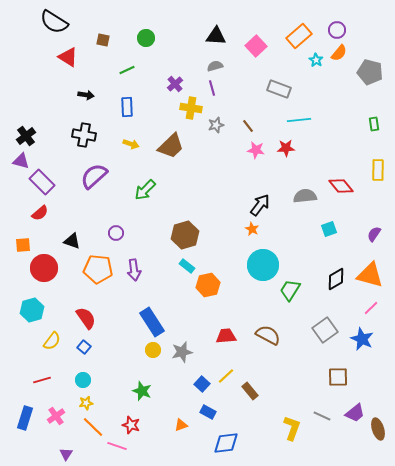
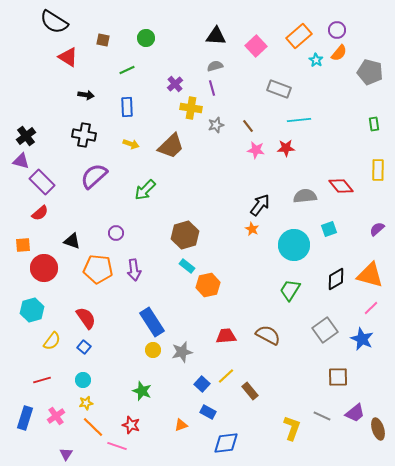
purple semicircle at (374, 234): moved 3 px right, 5 px up; rotated 14 degrees clockwise
cyan circle at (263, 265): moved 31 px right, 20 px up
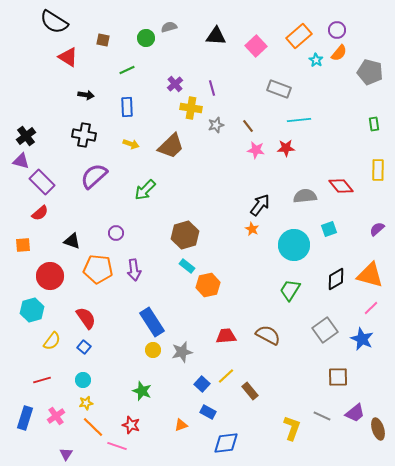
gray semicircle at (215, 66): moved 46 px left, 39 px up
red circle at (44, 268): moved 6 px right, 8 px down
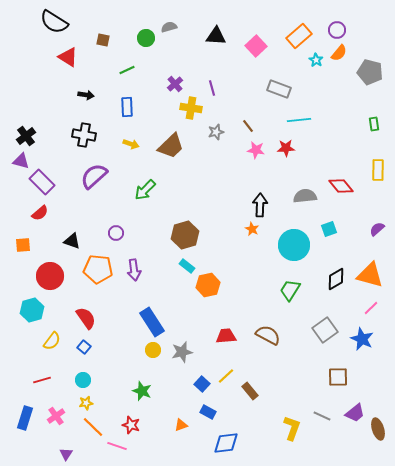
gray star at (216, 125): moved 7 px down
black arrow at (260, 205): rotated 35 degrees counterclockwise
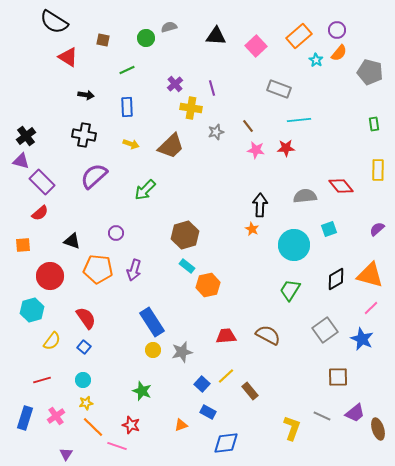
purple arrow at (134, 270): rotated 25 degrees clockwise
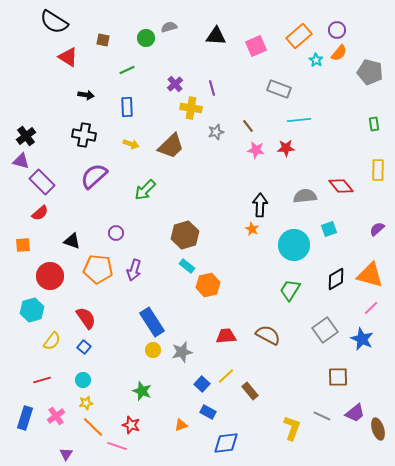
pink square at (256, 46): rotated 20 degrees clockwise
